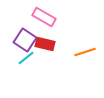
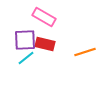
purple square: rotated 35 degrees counterclockwise
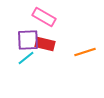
purple square: moved 3 px right
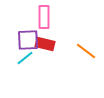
pink rectangle: rotated 60 degrees clockwise
orange line: moved 1 px right, 1 px up; rotated 55 degrees clockwise
cyan line: moved 1 px left
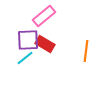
pink rectangle: moved 1 px up; rotated 50 degrees clockwise
red rectangle: rotated 18 degrees clockwise
orange line: rotated 60 degrees clockwise
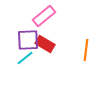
orange line: moved 1 px up
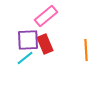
pink rectangle: moved 2 px right
red rectangle: rotated 36 degrees clockwise
orange line: rotated 10 degrees counterclockwise
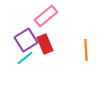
purple square: moved 2 px left; rotated 30 degrees counterclockwise
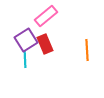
orange line: moved 1 px right
cyan line: moved 1 px down; rotated 54 degrees counterclockwise
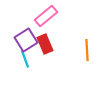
cyan line: rotated 18 degrees counterclockwise
